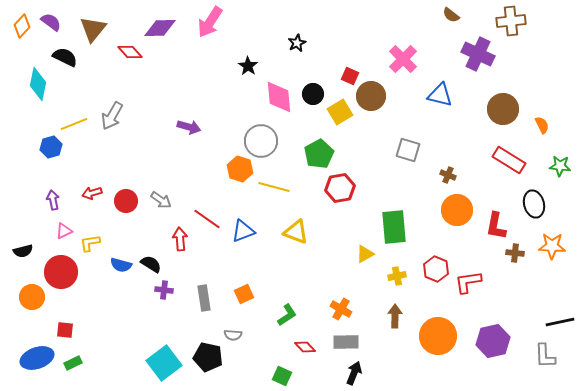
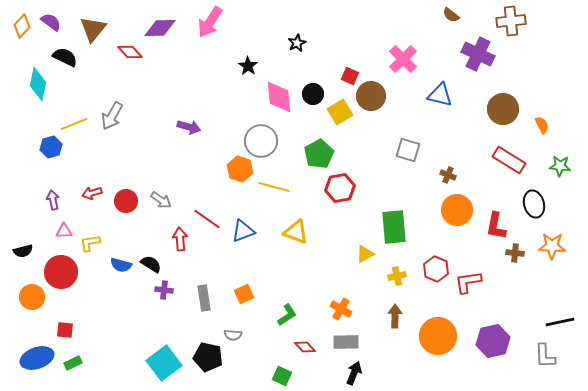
pink triangle at (64, 231): rotated 24 degrees clockwise
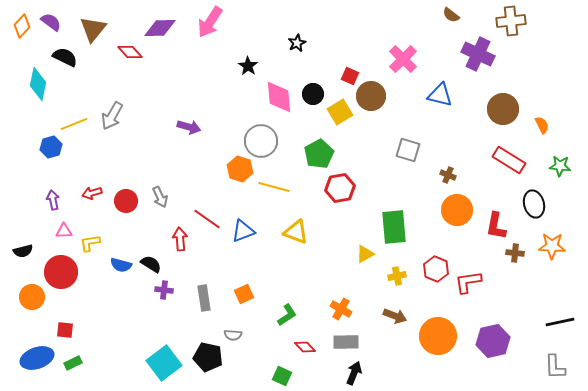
gray arrow at (161, 200): moved 1 px left, 3 px up; rotated 30 degrees clockwise
brown arrow at (395, 316): rotated 110 degrees clockwise
gray L-shape at (545, 356): moved 10 px right, 11 px down
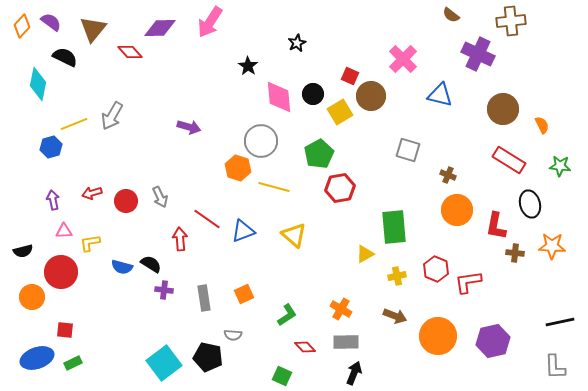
orange hexagon at (240, 169): moved 2 px left, 1 px up
black ellipse at (534, 204): moved 4 px left
yellow triangle at (296, 232): moved 2 px left, 3 px down; rotated 20 degrees clockwise
blue semicircle at (121, 265): moved 1 px right, 2 px down
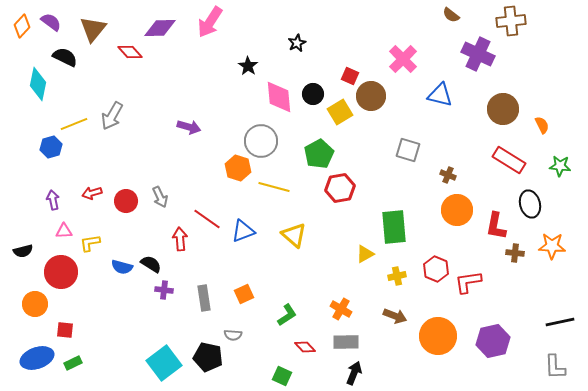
orange circle at (32, 297): moved 3 px right, 7 px down
